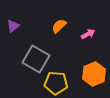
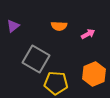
orange semicircle: rotated 133 degrees counterclockwise
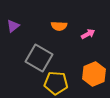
gray square: moved 3 px right, 1 px up
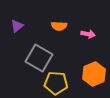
purple triangle: moved 4 px right
pink arrow: rotated 40 degrees clockwise
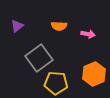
gray square: rotated 24 degrees clockwise
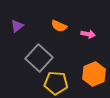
orange semicircle: rotated 21 degrees clockwise
gray square: rotated 12 degrees counterclockwise
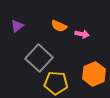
pink arrow: moved 6 px left
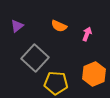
pink arrow: moved 5 px right; rotated 80 degrees counterclockwise
gray square: moved 4 px left
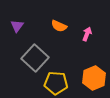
purple triangle: rotated 16 degrees counterclockwise
orange hexagon: moved 4 px down
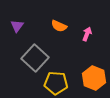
orange hexagon: rotated 15 degrees counterclockwise
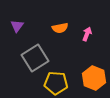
orange semicircle: moved 1 px right, 2 px down; rotated 35 degrees counterclockwise
gray square: rotated 16 degrees clockwise
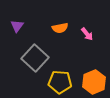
pink arrow: rotated 120 degrees clockwise
gray square: rotated 16 degrees counterclockwise
orange hexagon: moved 4 px down; rotated 15 degrees clockwise
yellow pentagon: moved 4 px right, 1 px up
